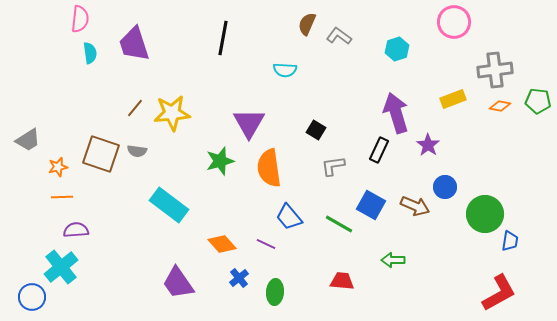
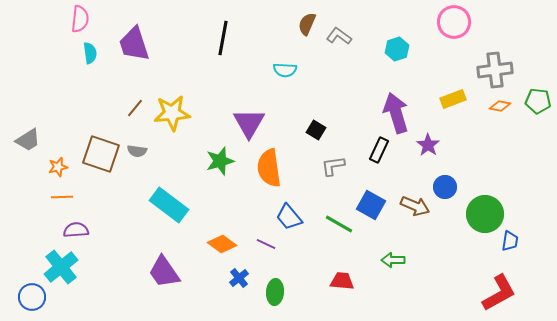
orange diamond at (222, 244): rotated 12 degrees counterclockwise
purple trapezoid at (178, 283): moved 14 px left, 11 px up
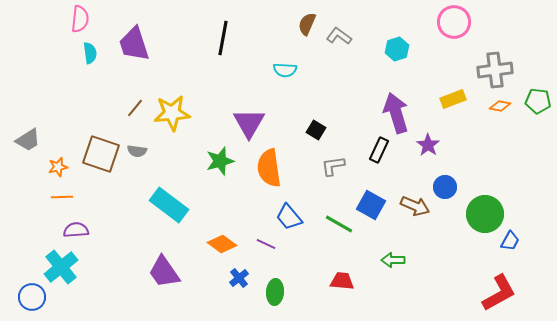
blue trapezoid at (510, 241): rotated 20 degrees clockwise
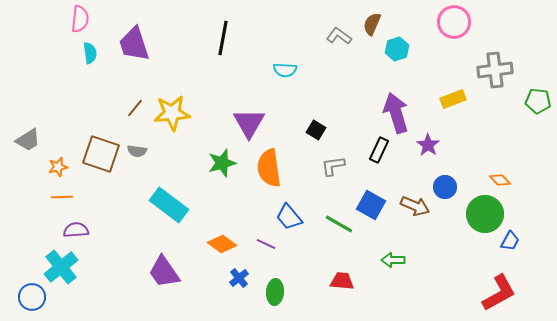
brown semicircle at (307, 24): moved 65 px right
orange diamond at (500, 106): moved 74 px down; rotated 35 degrees clockwise
green star at (220, 161): moved 2 px right, 2 px down
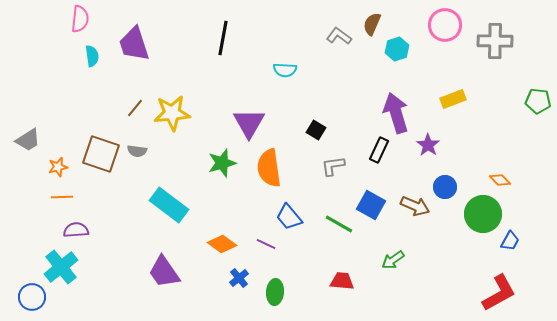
pink circle at (454, 22): moved 9 px left, 3 px down
cyan semicircle at (90, 53): moved 2 px right, 3 px down
gray cross at (495, 70): moved 29 px up; rotated 8 degrees clockwise
green circle at (485, 214): moved 2 px left
green arrow at (393, 260): rotated 35 degrees counterclockwise
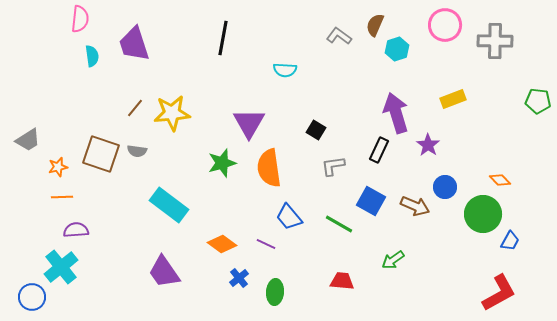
brown semicircle at (372, 24): moved 3 px right, 1 px down
blue square at (371, 205): moved 4 px up
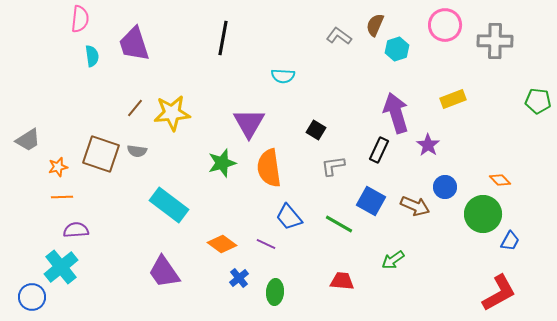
cyan semicircle at (285, 70): moved 2 px left, 6 px down
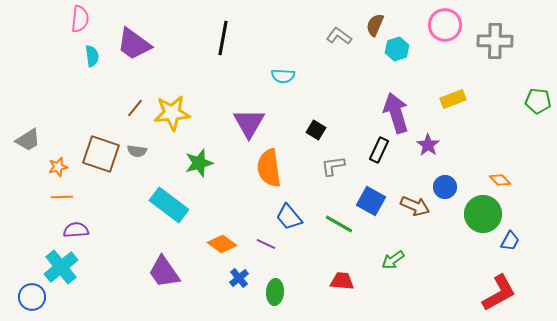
purple trapezoid at (134, 44): rotated 36 degrees counterclockwise
green star at (222, 163): moved 23 px left
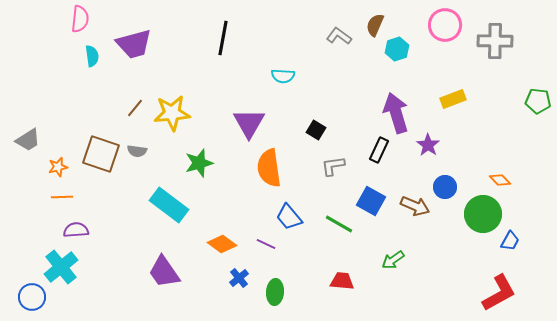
purple trapezoid at (134, 44): rotated 51 degrees counterclockwise
